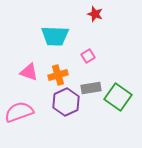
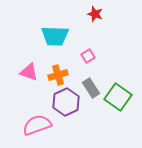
gray rectangle: rotated 66 degrees clockwise
pink semicircle: moved 18 px right, 13 px down
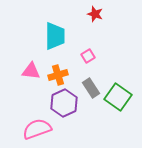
cyan trapezoid: rotated 92 degrees counterclockwise
pink triangle: moved 2 px right, 1 px up; rotated 12 degrees counterclockwise
purple hexagon: moved 2 px left, 1 px down
pink semicircle: moved 4 px down
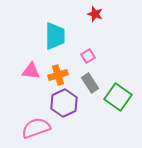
gray rectangle: moved 1 px left, 5 px up
pink semicircle: moved 1 px left, 1 px up
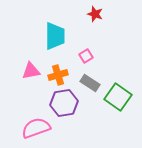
pink square: moved 2 px left
pink triangle: rotated 18 degrees counterclockwise
gray rectangle: rotated 24 degrees counterclockwise
purple hexagon: rotated 16 degrees clockwise
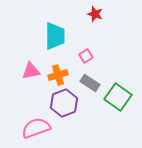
purple hexagon: rotated 12 degrees counterclockwise
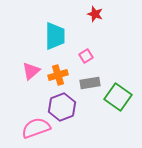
pink triangle: rotated 30 degrees counterclockwise
gray rectangle: rotated 42 degrees counterclockwise
purple hexagon: moved 2 px left, 4 px down
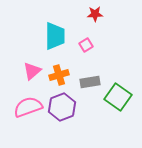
red star: rotated 21 degrees counterclockwise
pink square: moved 11 px up
pink triangle: moved 1 px right
orange cross: moved 1 px right
gray rectangle: moved 1 px up
pink semicircle: moved 8 px left, 21 px up
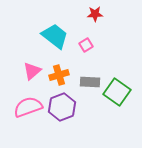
cyan trapezoid: rotated 52 degrees counterclockwise
gray rectangle: rotated 12 degrees clockwise
green square: moved 1 px left, 5 px up
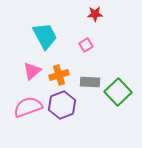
cyan trapezoid: moved 10 px left; rotated 24 degrees clockwise
green square: moved 1 px right; rotated 12 degrees clockwise
purple hexagon: moved 2 px up
